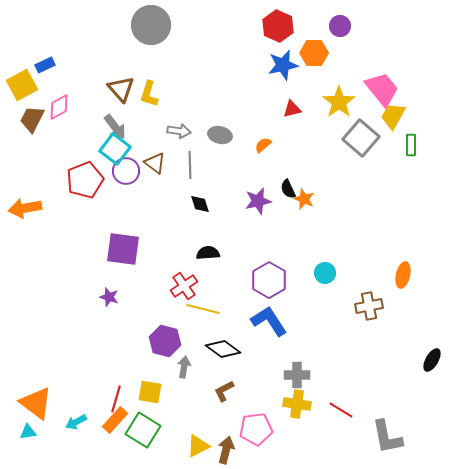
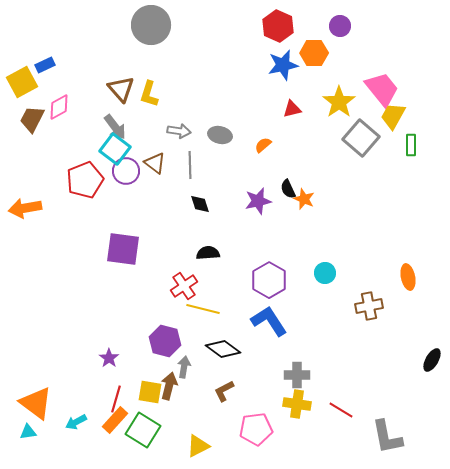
yellow square at (22, 85): moved 3 px up
orange ellipse at (403, 275): moved 5 px right, 2 px down; rotated 25 degrees counterclockwise
purple star at (109, 297): moved 61 px down; rotated 18 degrees clockwise
brown arrow at (226, 450): moved 57 px left, 64 px up
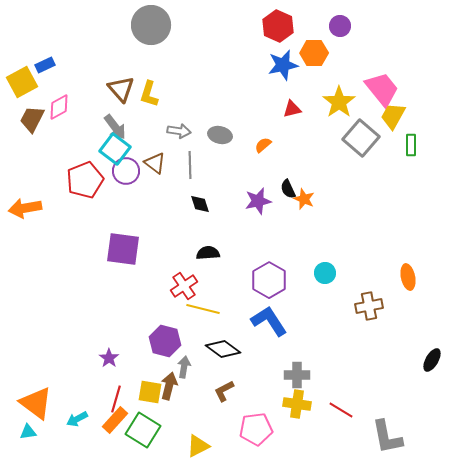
cyan arrow at (76, 422): moved 1 px right, 3 px up
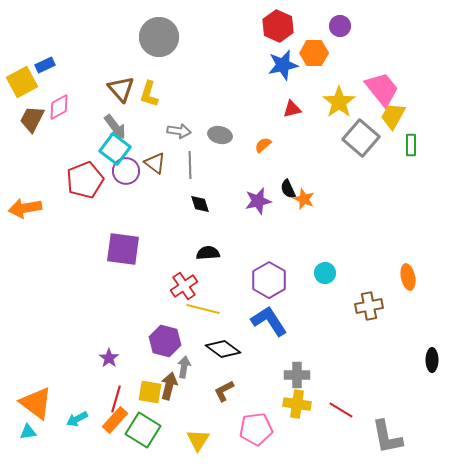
gray circle at (151, 25): moved 8 px right, 12 px down
black ellipse at (432, 360): rotated 30 degrees counterclockwise
yellow triangle at (198, 446): moved 6 px up; rotated 30 degrees counterclockwise
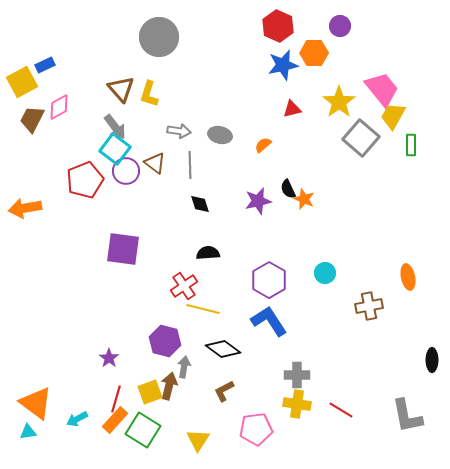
yellow square at (150, 392): rotated 30 degrees counterclockwise
gray L-shape at (387, 437): moved 20 px right, 21 px up
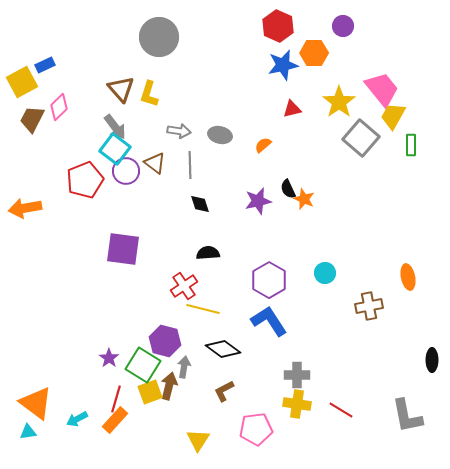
purple circle at (340, 26): moved 3 px right
pink diamond at (59, 107): rotated 16 degrees counterclockwise
green square at (143, 430): moved 65 px up
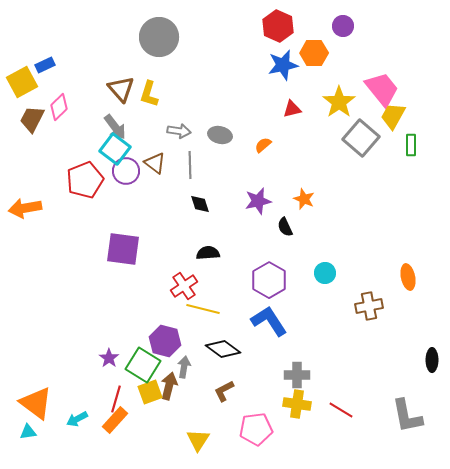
black semicircle at (288, 189): moved 3 px left, 38 px down
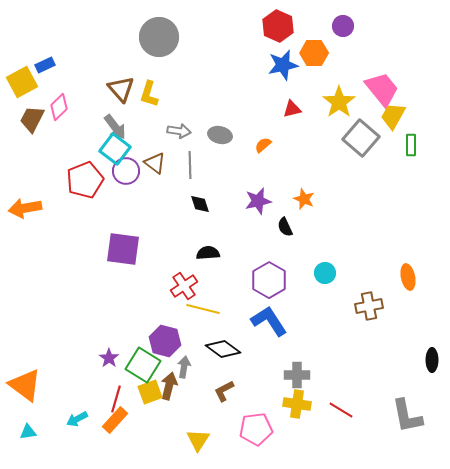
orange triangle at (36, 403): moved 11 px left, 18 px up
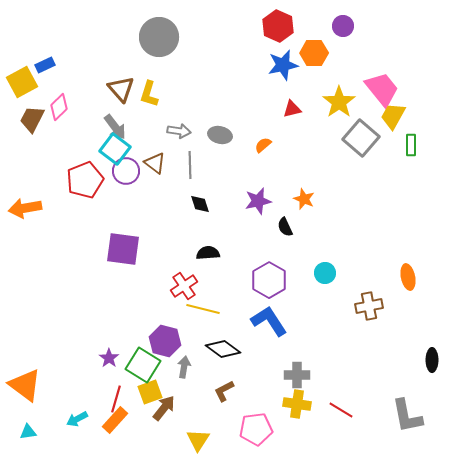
brown arrow at (169, 386): moved 5 px left, 22 px down; rotated 24 degrees clockwise
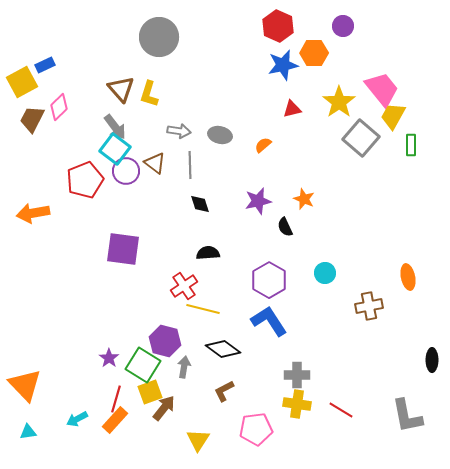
orange arrow at (25, 208): moved 8 px right, 5 px down
orange triangle at (25, 385): rotated 9 degrees clockwise
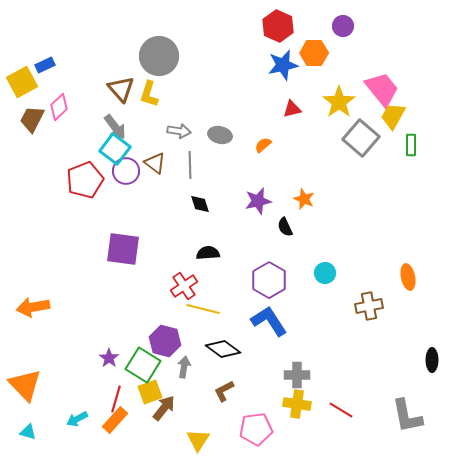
gray circle at (159, 37): moved 19 px down
orange arrow at (33, 213): moved 94 px down
cyan triangle at (28, 432): rotated 24 degrees clockwise
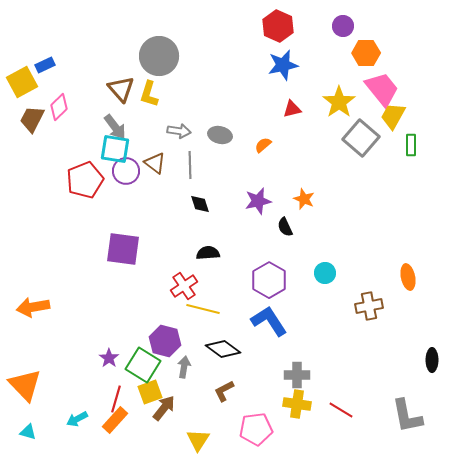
orange hexagon at (314, 53): moved 52 px right
cyan square at (115, 149): rotated 28 degrees counterclockwise
